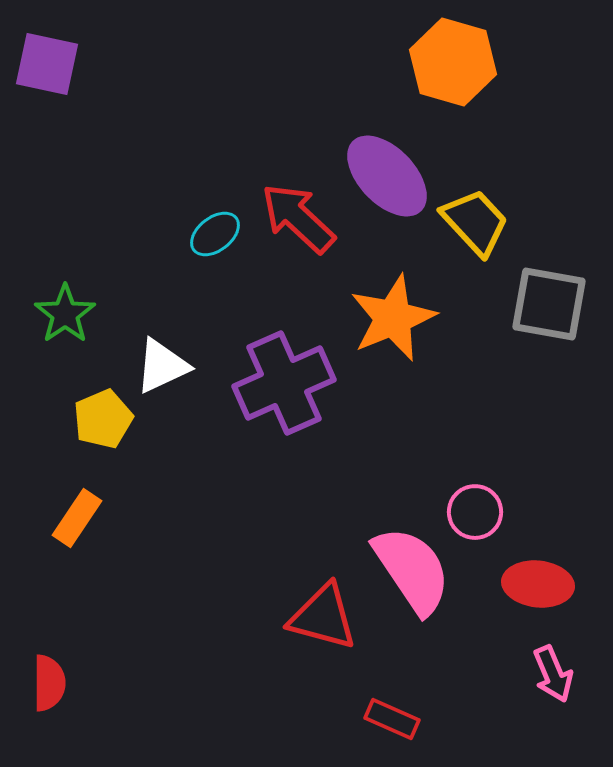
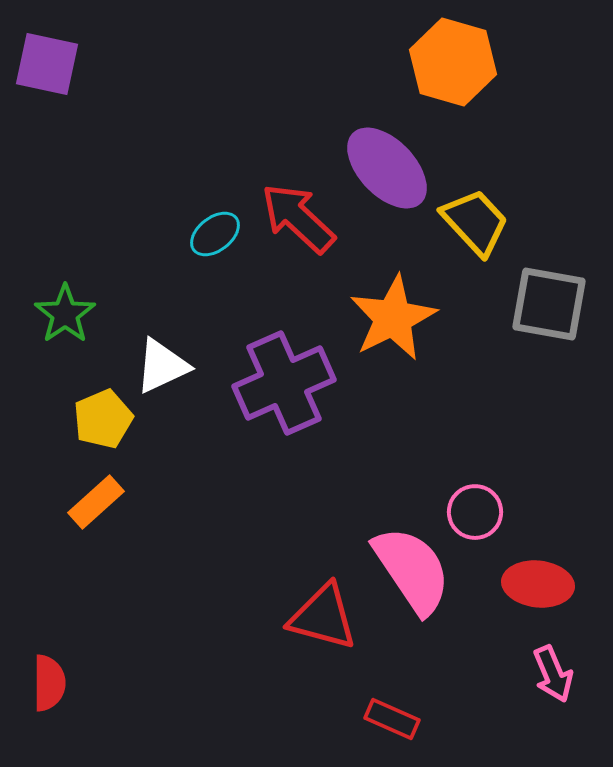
purple ellipse: moved 8 px up
orange star: rotated 4 degrees counterclockwise
orange rectangle: moved 19 px right, 16 px up; rotated 14 degrees clockwise
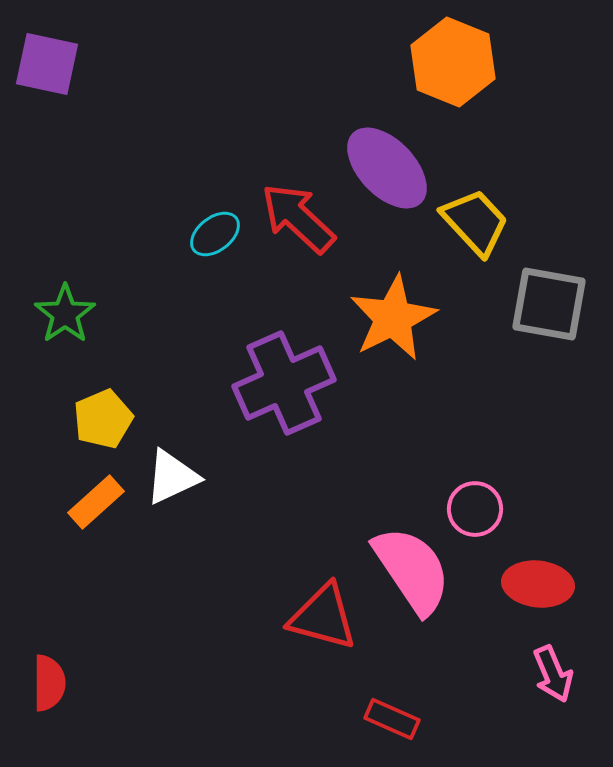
orange hexagon: rotated 6 degrees clockwise
white triangle: moved 10 px right, 111 px down
pink circle: moved 3 px up
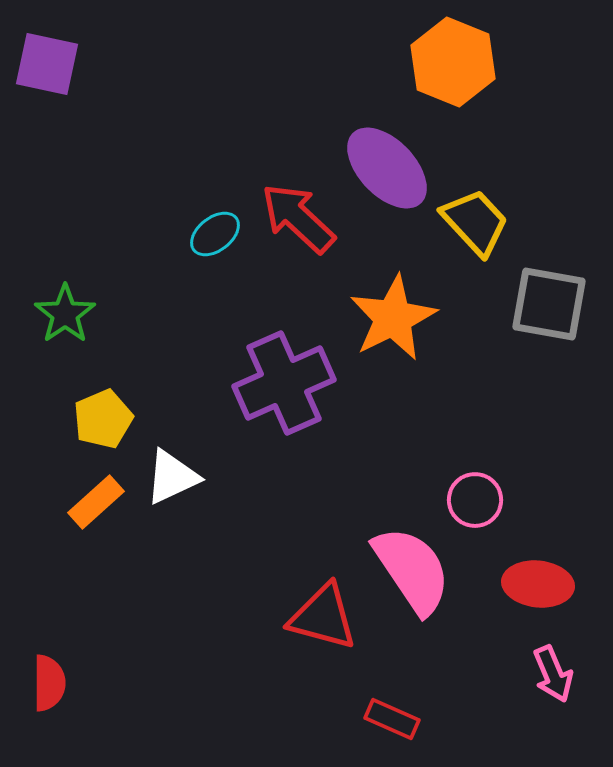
pink circle: moved 9 px up
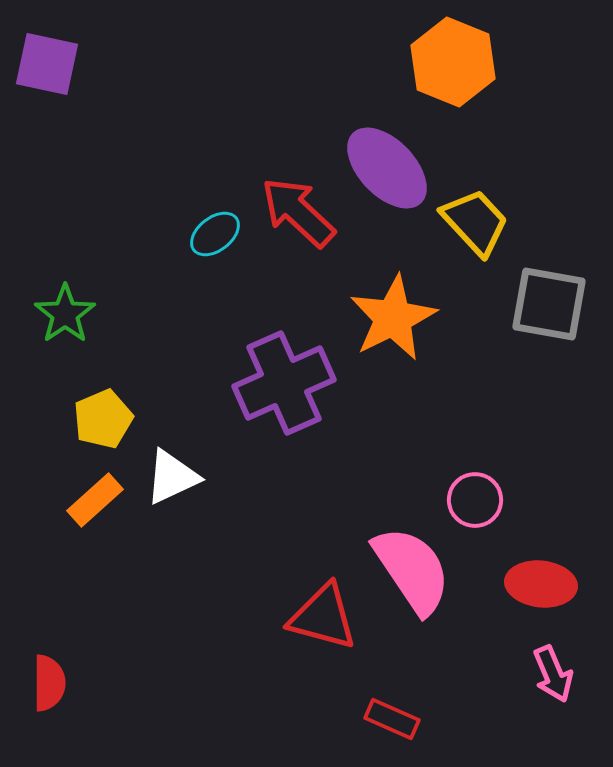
red arrow: moved 6 px up
orange rectangle: moved 1 px left, 2 px up
red ellipse: moved 3 px right
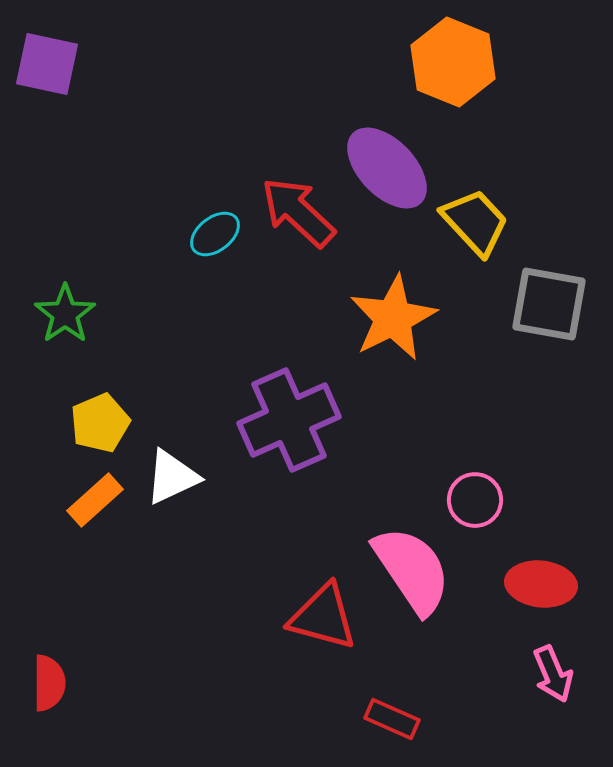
purple cross: moved 5 px right, 37 px down
yellow pentagon: moved 3 px left, 4 px down
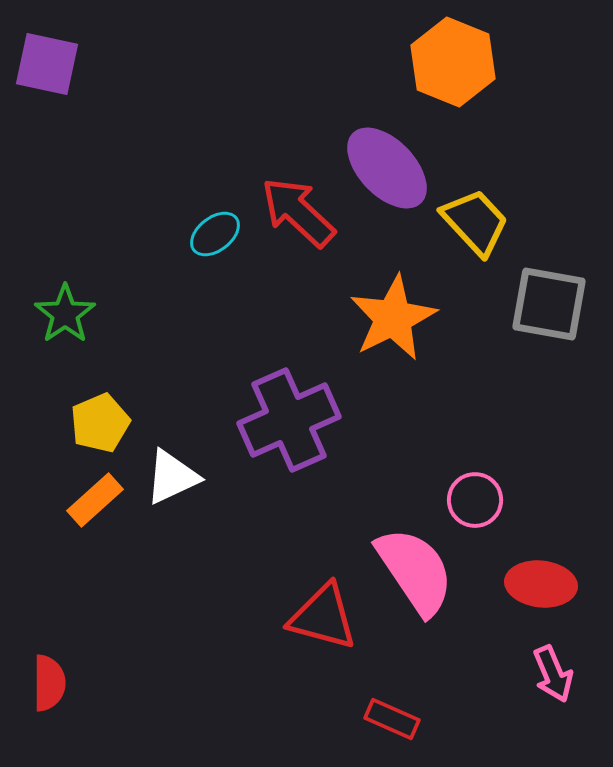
pink semicircle: moved 3 px right, 1 px down
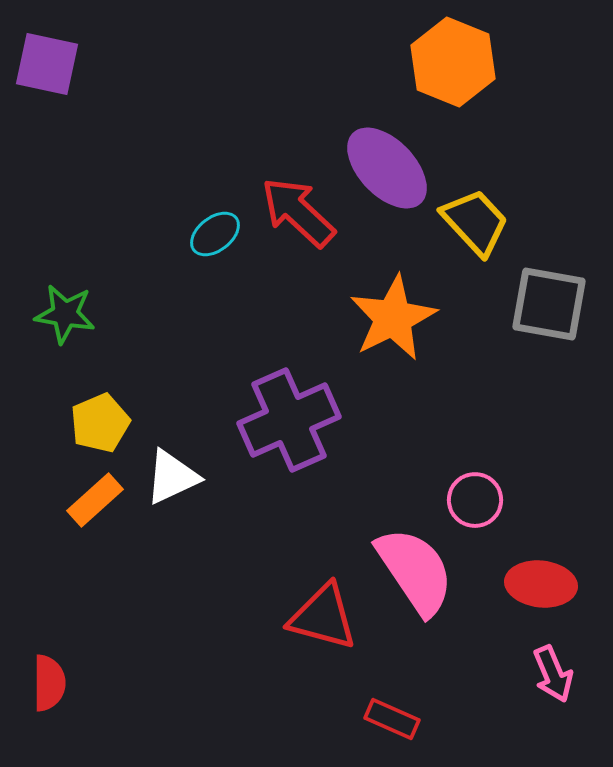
green star: rotated 28 degrees counterclockwise
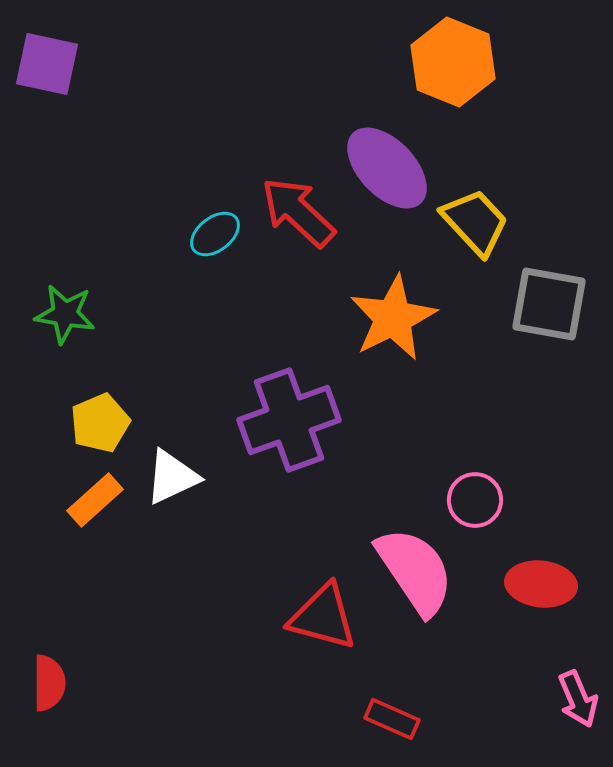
purple cross: rotated 4 degrees clockwise
pink arrow: moved 25 px right, 25 px down
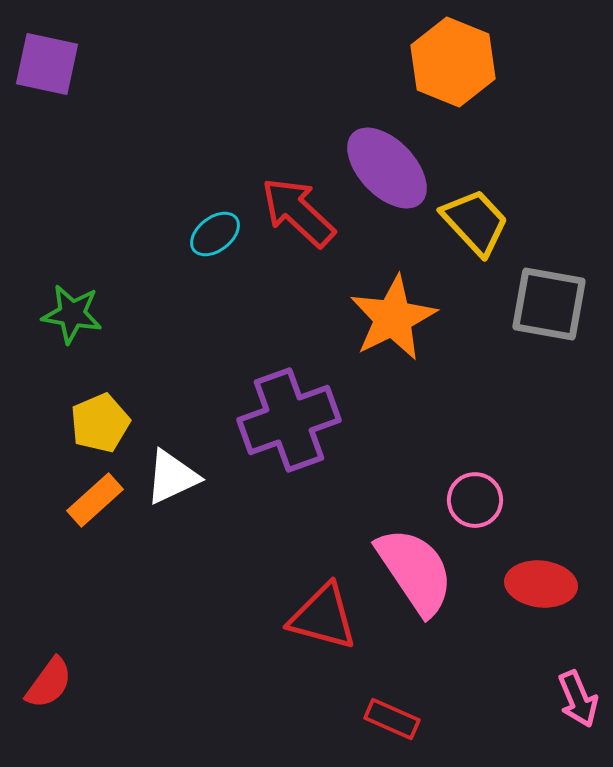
green star: moved 7 px right
red semicircle: rotated 36 degrees clockwise
